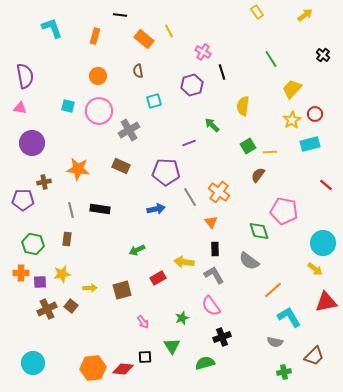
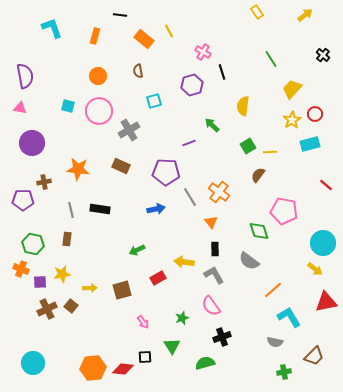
orange cross at (21, 273): moved 4 px up; rotated 21 degrees clockwise
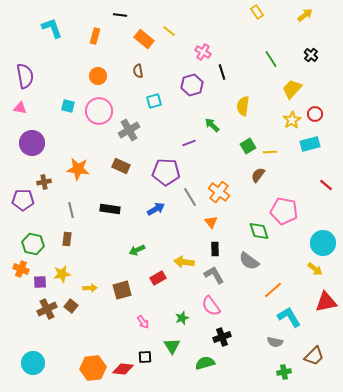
yellow line at (169, 31): rotated 24 degrees counterclockwise
black cross at (323, 55): moved 12 px left
black rectangle at (100, 209): moved 10 px right
blue arrow at (156, 209): rotated 18 degrees counterclockwise
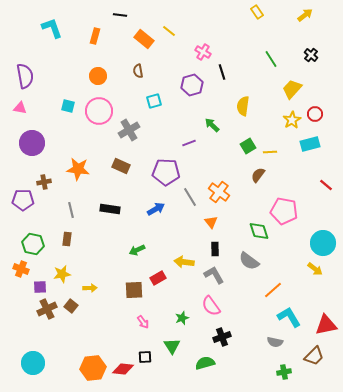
purple square at (40, 282): moved 5 px down
brown square at (122, 290): moved 12 px right; rotated 12 degrees clockwise
red triangle at (326, 302): moved 23 px down
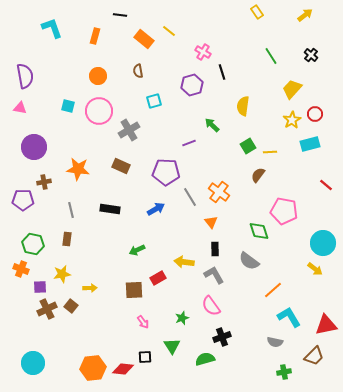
green line at (271, 59): moved 3 px up
purple circle at (32, 143): moved 2 px right, 4 px down
green semicircle at (205, 363): moved 4 px up
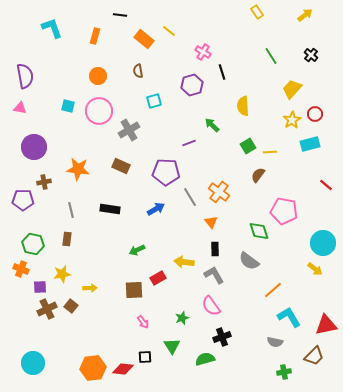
yellow semicircle at (243, 106): rotated 12 degrees counterclockwise
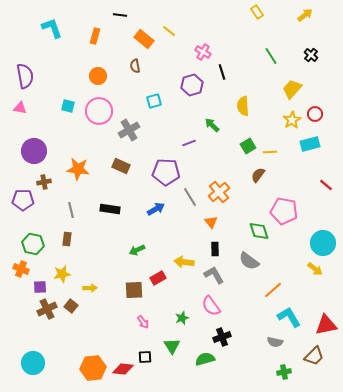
brown semicircle at (138, 71): moved 3 px left, 5 px up
purple circle at (34, 147): moved 4 px down
orange cross at (219, 192): rotated 15 degrees clockwise
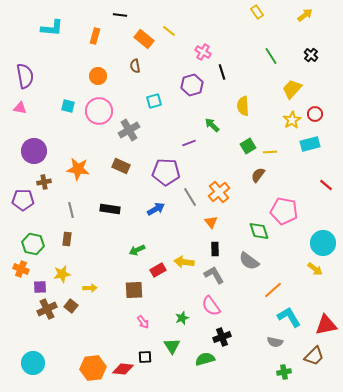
cyan L-shape at (52, 28): rotated 115 degrees clockwise
red rectangle at (158, 278): moved 8 px up
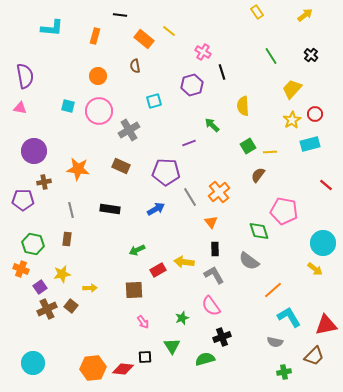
purple square at (40, 287): rotated 32 degrees counterclockwise
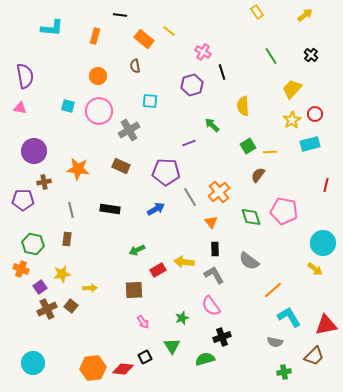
cyan square at (154, 101): moved 4 px left; rotated 21 degrees clockwise
red line at (326, 185): rotated 64 degrees clockwise
green diamond at (259, 231): moved 8 px left, 14 px up
black square at (145, 357): rotated 24 degrees counterclockwise
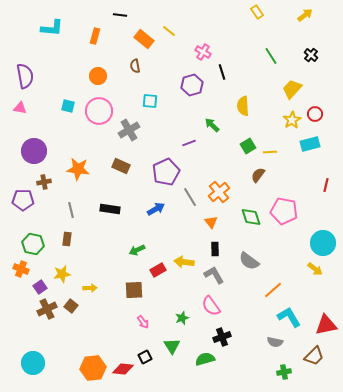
purple pentagon at (166, 172): rotated 28 degrees counterclockwise
